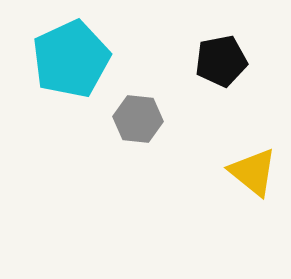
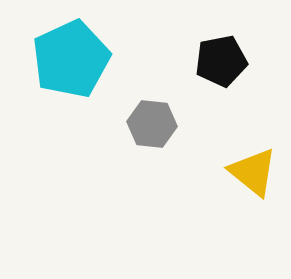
gray hexagon: moved 14 px right, 5 px down
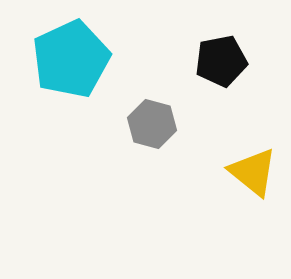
gray hexagon: rotated 9 degrees clockwise
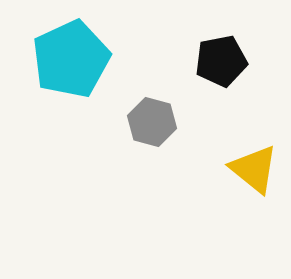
gray hexagon: moved 2 px up
yellow triangle: moved 1 px right, 3 px up
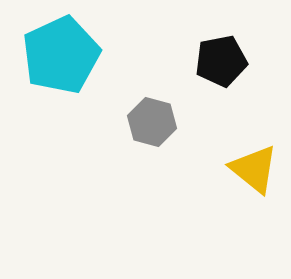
cyan pentagon: moved 10 px left, 4 px up
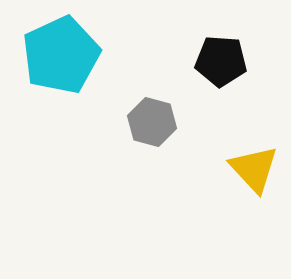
black pentagon: rotated 15 degrees clockwise
yellow triangle: rotated 8 degrees clockwise
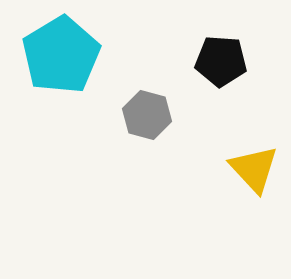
cyan pentagon: rotated 6 degrees counterclockwise
gray hexagon: moved 5 px left, 7 px up
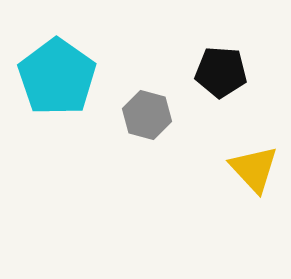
cyan pentagon: moved 4 px left, 22 px down; rotated 6 degrees counterclockwise
black pentagon: moved 11 px down
